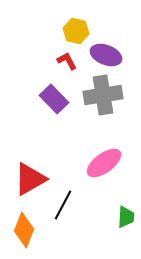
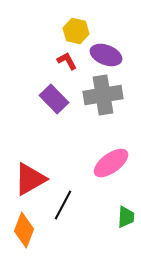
pink ellipse: moved 7 px right
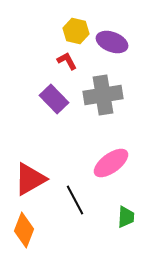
purple ellipse: moved 6 px right, 13 px up
black line: moved 12 px right, 5 px up; rotated 56 degrees counterclockwise
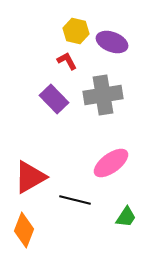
red triangle: moved 2 px up
black line: rotated 48 degrees counterclockwise
green trapezoid: rotated 30 degrees clockwise
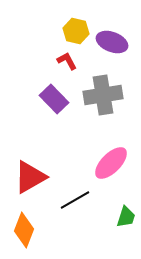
pink ellipse: rotated 9 degrees counterclockwise
black line: rotated 44 degrees counterclockwise
green trapezoid: rotated 15 degrees counterclockwise
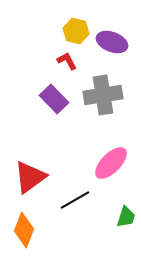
red triangle: rotated 6 degrees counterclockwise
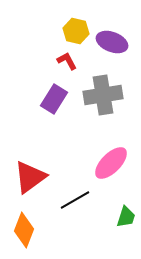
purple rectangle: rotated 76 degrees clockwise
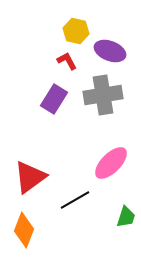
purple ellipse: moved 2 px left, 9 px down
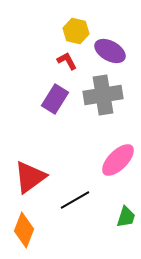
purple ellipse: rotated 8 degrees clockwise
purple rectangle: moved 1 px right
pink ellipse: moved 7 px right, 3 px up
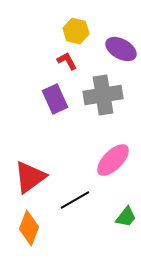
purple ellipse: moved 11 px right, 2 px up
purple rectangle: rotated 56 degrees counterclockwise
pink ellipse: moved 5 px left
green trapezoid: rotated 20 degrees clockwise
orange diamond: moved 5 px right, 2 px up
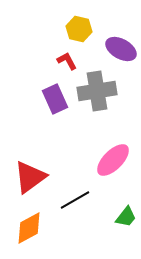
yellow hexagon: moved 3 px right, 2 px up
gray cross: moved 6 px left, 4 px up
orange diamond: rotated 40 degrees clockwise
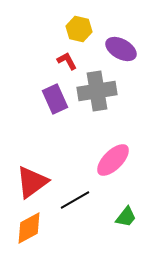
red triangle: moved 2 px right, 5 px down
